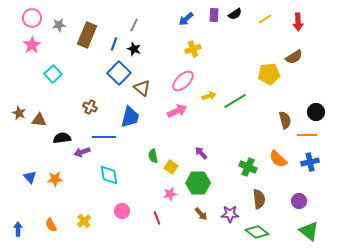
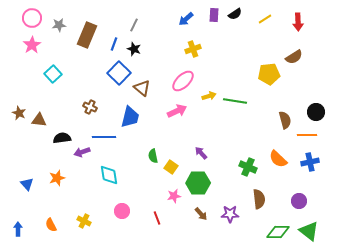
green line at (235, 101): rotated 40 degrees clockwise
blue triangle at (30, 177): moved 3 px left, 7 px down
orange star at (55, 179): moved 2 px right, 1 px up; rotated 14 degrees counterclockwise
pink star at (170, 194): moved 4 px right, 2 px down
yellow cross at (84, 221): rotated 24 degrees counterclockwise
green diamond at (257, 232): moved 21 px right; rotated 35 degrees counterclockwise
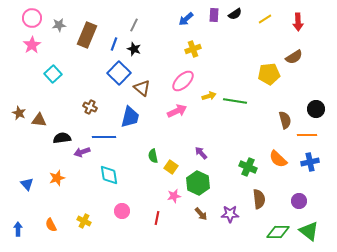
black circle at (316, 112): moved 3 px up
green hexagon at (198, 183): rotated 25 degrees clockwise
red line at (157, 218): rotated 32 degrees clockwise
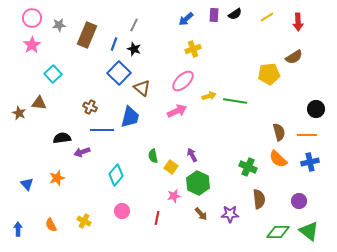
yellow line at (265, 19): moved 2 px right, 2 px up
brown triangle at (39, 120): moved 17 px up
brown semicircle at (285, 120): moved 6 px left, 12 px down
blue line at (104, 137): moved 2 px left, 7 px up
purple arrow at (201, 153): moved 9 px left, 2 px down; rotated 16 degrees clockwise
cyan diamond at (109, 175): moved 7 px right; rotated 50 degrees clockwise
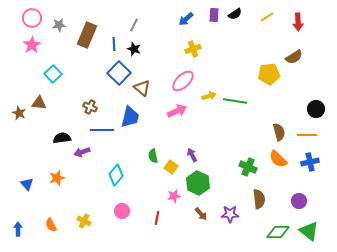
blue line at (114, 44): rotated 24 degrees counterclockwise
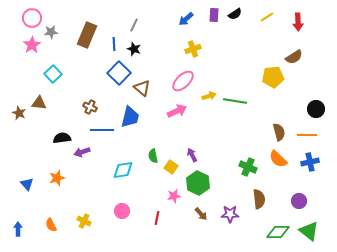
gray star at (59, 25): moved 8 px left, 7 px down
yellow pentagon at (269, 74): moved 4 px right, 3 px down
cyan diamond at (116, 175): moved 7 px right, 5 px up; rotated 40 degrees clockwise
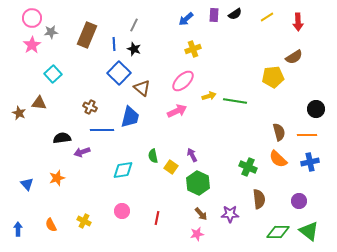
pink star at (174, 196): moved 23 px right, 38 px down
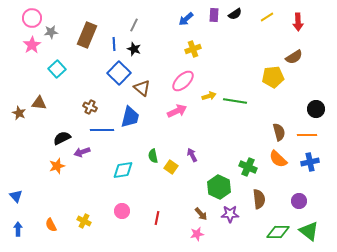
cyan square at (53, 74): moved 4 px right, 5 px up
black semicircle at (62, 138): rotated 18 degrees counterclockwise
orange star at (57, 178): moved 12 px up
green hexagon at (198, 183): moved 21 px right, 4 px down
blue triangle at (27, 184): moved 11 px left, 12 px down
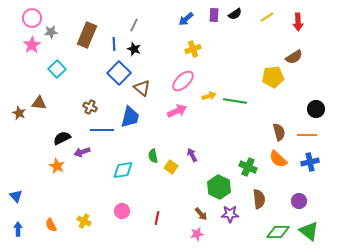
orange star at (57, 166): rotated 28 degrees counterclockwise
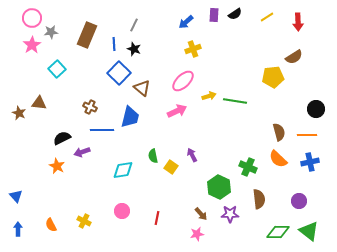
blue arrow at (186, 19): moved 3 px down
